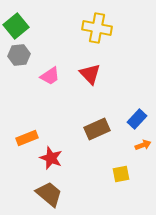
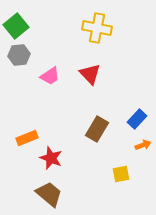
brown rectangle: rotated 35 degrees counterclockwise
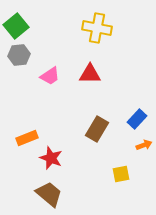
red triangle: rotated 45 degrees counterclockwise
orange arrow: moved 1 px right
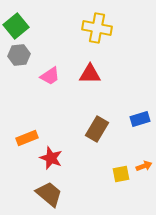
blue rectangle: moved 3 px right; rotated 30 degrees clockwise
orange arrow: moved 21 px down
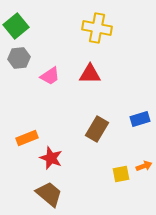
gray hexagon: moved 3 px down
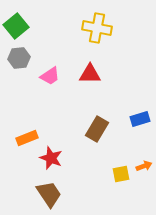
brown trapezoid: rotated 16 degrees clockwise
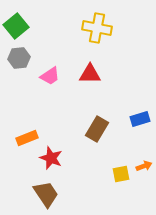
brown trapezoid: moved 3 px left
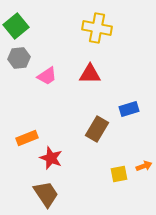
pink trapezoid: moved 3 px left
blue rectangle: moved 11 px left, 10 px up
yellow square: moved 2 px left
